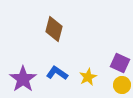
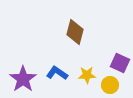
brown diamond: moved 21 px right, 3 px down
yellow star: moved 1 px left, 2 px up; rotated 24 degrees clockwise
yellow circle: moved 12 px left
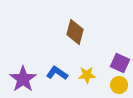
yellow circle: moved 9 px right
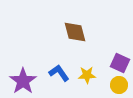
brown diamond: rotated 30 degrees counterclockwise
blue L-shape: moved 2 px right; rotated 20 degrees clockwise
purple star: moved 2 px down
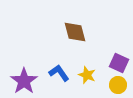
purple square: moved 1 px left
yellow star: rotated 24 degrees clockwise
purple star: moved 1 px right
yellow circle: moved 1 px left
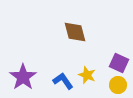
blue L-shape: moved 4 px right, 8 px down
purple star: moved 1 px left, 4 px up
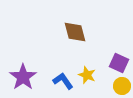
yellow circle: moved 4 px right, 1 px down
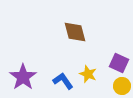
yellow star: moved 1 px right, 1 px up
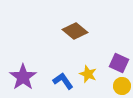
brown diamond: moved 1 px up; rotated 35 degrees counterclockwise
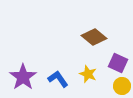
brown diamond: moved 19 px right, 6 px down
purple square: moved 1 px left
blue L-shape: moved 5 px left, 2 px up
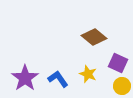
purple star: moved 2 px right, 1 px down
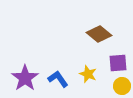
brown diamond: moved 5 px right, 3 px up
purple square: rotated 30 degrees counterclockwise
